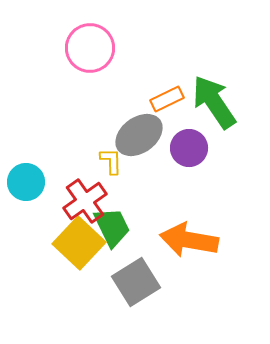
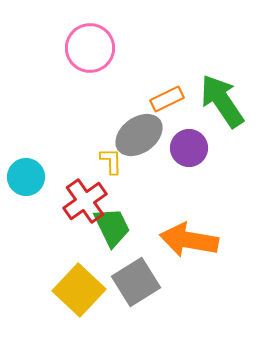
green arrow: moved 8 px right, 1 px up
cyan circle: moved 5 px up
yellow square: moved 47 px down
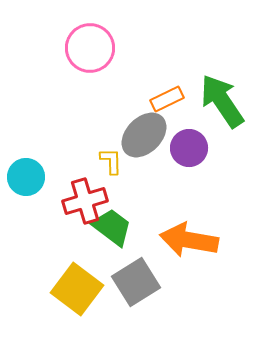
gray ellipse: moved 5 px right; rotated 9 degrees counterclockwise
red cross: rotated 18 degrees clockwise
green trapezoid: rotated 27 degrees counterclockwise
yellow square: moved 2 px left, 1 px up; rotated 6 degrees counterclockwise
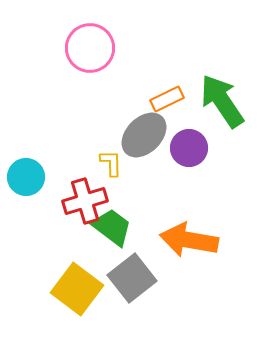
yellow L-shape: moved 2 px down
gray square: moved 4 px left, 4 px up; rotated 6 degrees counterclockwise
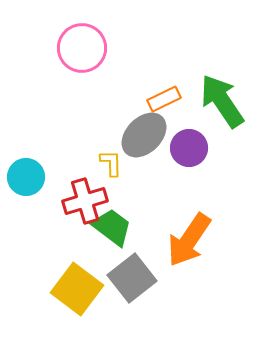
pink circle: moved 8 px left
orange rectangle: moved 3 px left
orange arrow: rotated 66 degrees counterclockwise
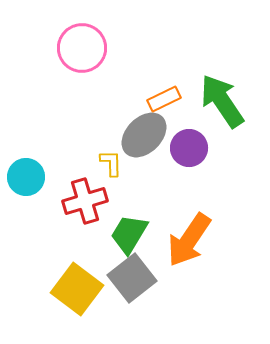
green trapezoid: moved 17 px right, 7 px down; rotated 96 degrees counterclockwise
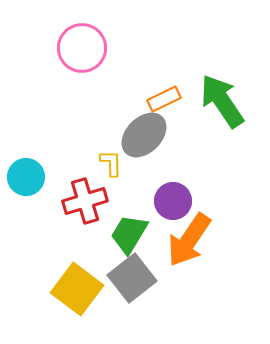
purple circle: moved 16 px left, 53 px down
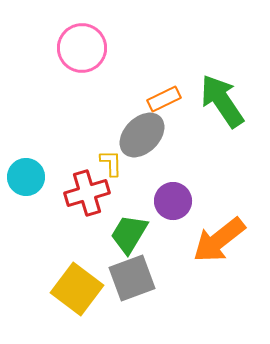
gray ellipse: moved 2 px left
red cross: moved 2 px right, 8 px up
orange arrow: moved 30 px right; rotated 18 degrees clockwise
gray square: rotated 18 degrees clockwise
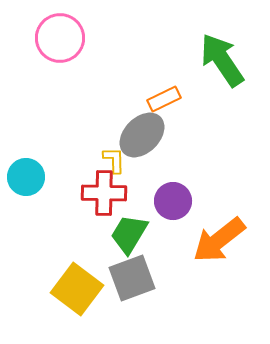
pink circle: moved 22 px left, 10 px up
green arrow: moved 41 px up
yellow L-shape: moved 3 px right, 3 px up
red cross: moved 17 px right; rotated 18 degrees clockwise
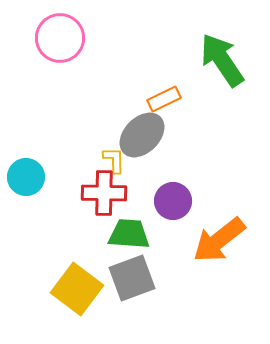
green trapezoid: rotated 63 degrees clockwise
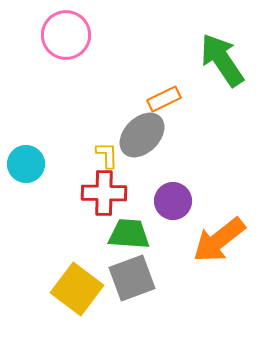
pink circle: moved 6 px right, 3 px up
yellow L-shape: moved 7 px left, 5 px up
cyan circle: moved 13 px up
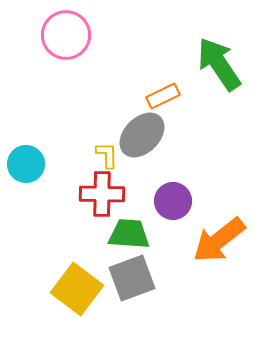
green arrow: moved 3 px left, 4 px down
orange rectangle: moved 1 px left, 3 px up
red cross: moved 2 px left, 1 px down
